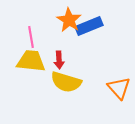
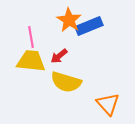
red arrow: moved 4 px up; rotated 54 degrees clockwise
orange triangle: moved 11 px left, 16 px down
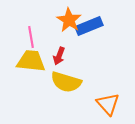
red arrow: rotated 30 degrees counterclockwise
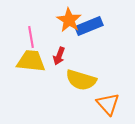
yellow semicircle: moved 15 px right, 2 px up
